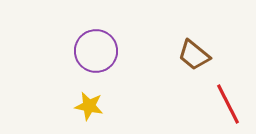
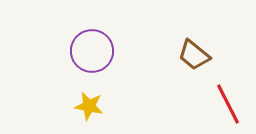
purple circle: moved 4 px left
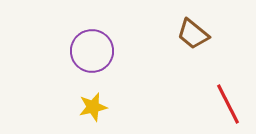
brown trapezoid: moved 1 px left, 21 px up
yellow star: moved 4 px right, 1 px down; rotated 24 degrees counterclockwise
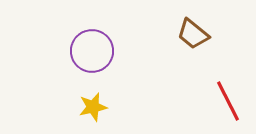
red line: moved 3 px up
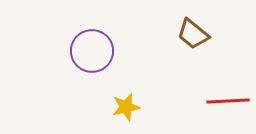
red line: rotated 66 degrees counterclockwise
yellow star: moved 33 px right
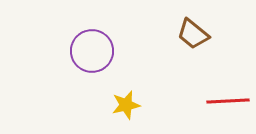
yellow star: moved 2 px up
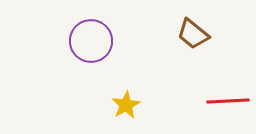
purple circle: moved 1 px left, 10 px up
yellow star: rotated 16 degrees counterclockwise
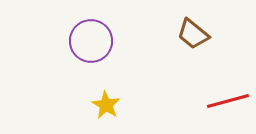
red line: rotated 12 degrees counterclockwise
yellow star: moved 20 px left; rotated 12 degrees counterclockwise
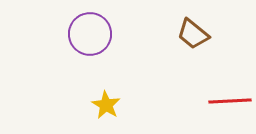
purple circle: moved 1 px left, 7 px up
red line: moved 2 px right; rotated 12 degrees clockwise
